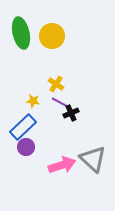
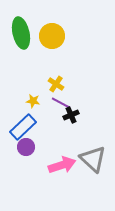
black cross: moved 2 px down
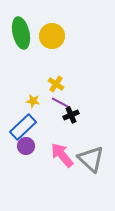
purple circle: moved 1 px up
gray triangle: moved 2 px left
pink arrow: moved 10 px up; rotated 112 degrees counterclockwise
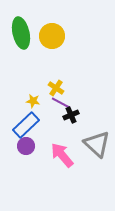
yellow cross: moved 4 px down
blue rectangle: moved 3 px right, 2 px up
gray triangle: moved 6 px right, 15 px up
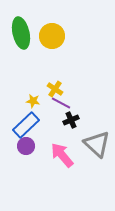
yellow cross: moved 1 px left, 1 px down
black cross: moved 5 px down
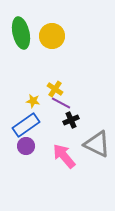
blue rectangle: rotated 8 degrees clockwise
gray triangle: rotated 16 degrees counterclockwise
pink arrow: moved 2 px right, 1 px down
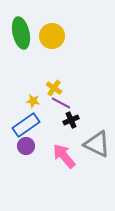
yellow cross: moved 1 px left, 1 px up
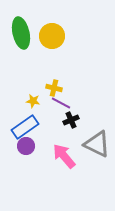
yellow cross: rotated 21 degrees counterclockwise
blue rectangle: moved 1 px left, 2 px down
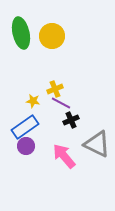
yellow cross: moved 1 px right, 1 px down; rotated 35 degrees counterclockwise
